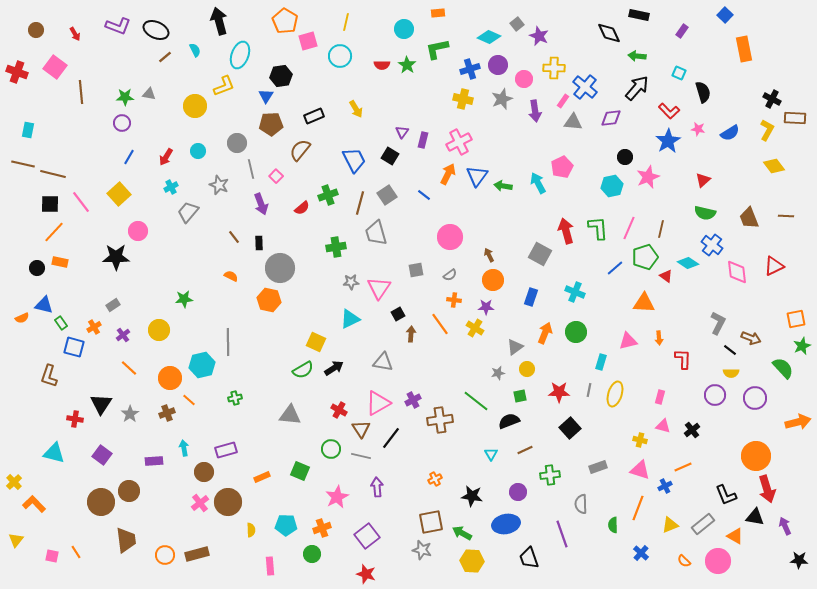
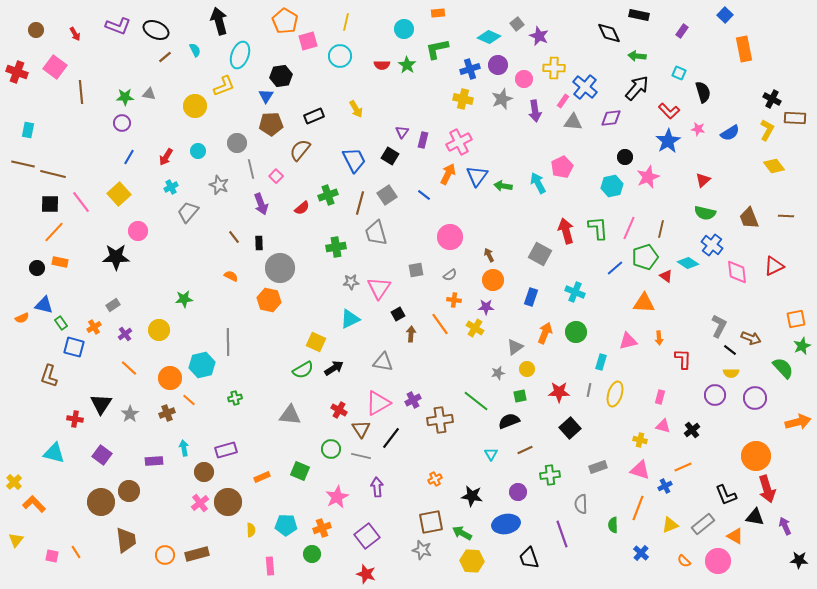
gray L-shape at (718, 323): moved 1 px right, 3 px down
purple cross at (123, 335): moved 2 px right, 1 px up
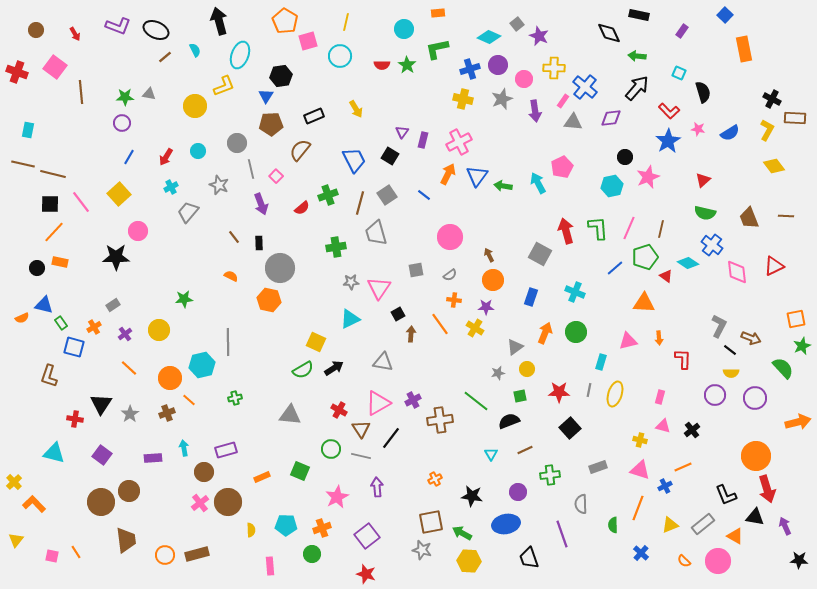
purple rectangle at (154, 461): moved 1 px left, 3 px up
yellow hexagon at (472, 561): moved 3 px left
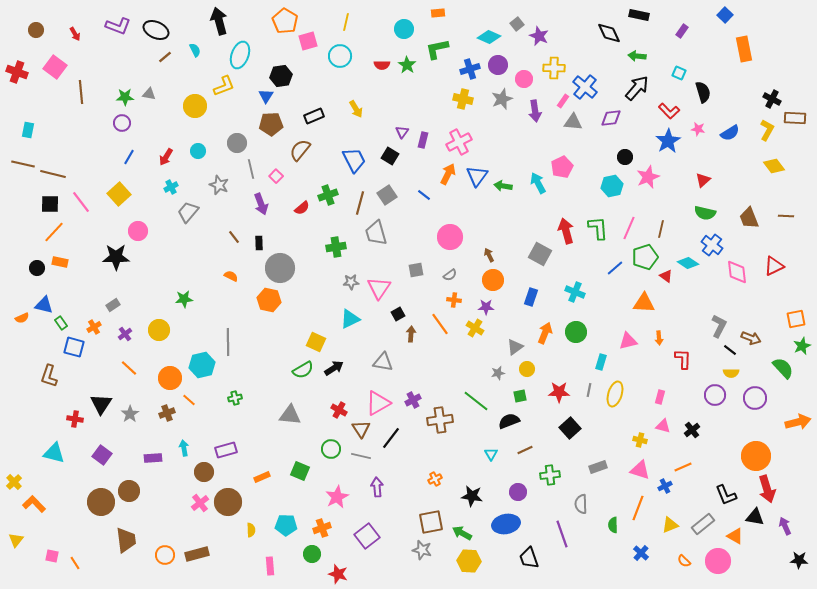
orange line at (76, 552): moved 1 px left, 11 px down
red star at (366, 574): moved 28 px left
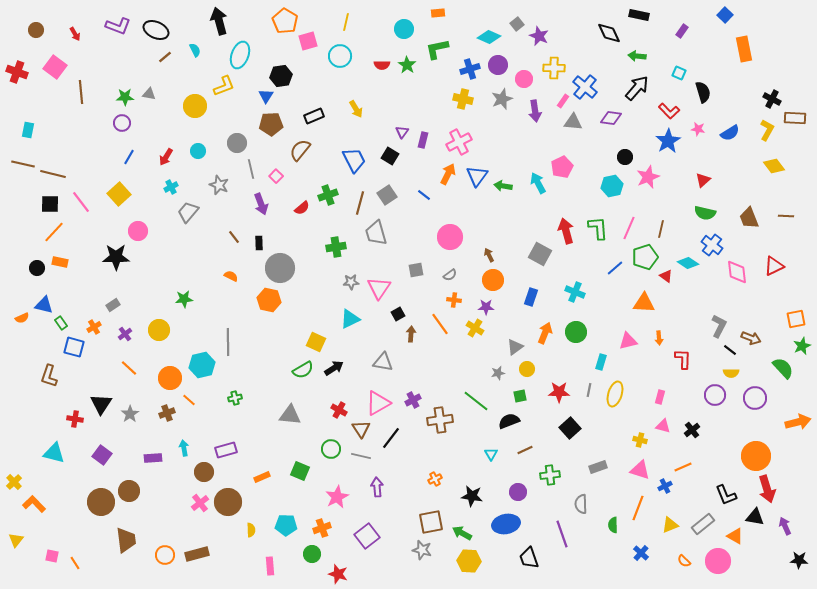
purple diamond at (611, 118): rotated 15 degrees clockwise
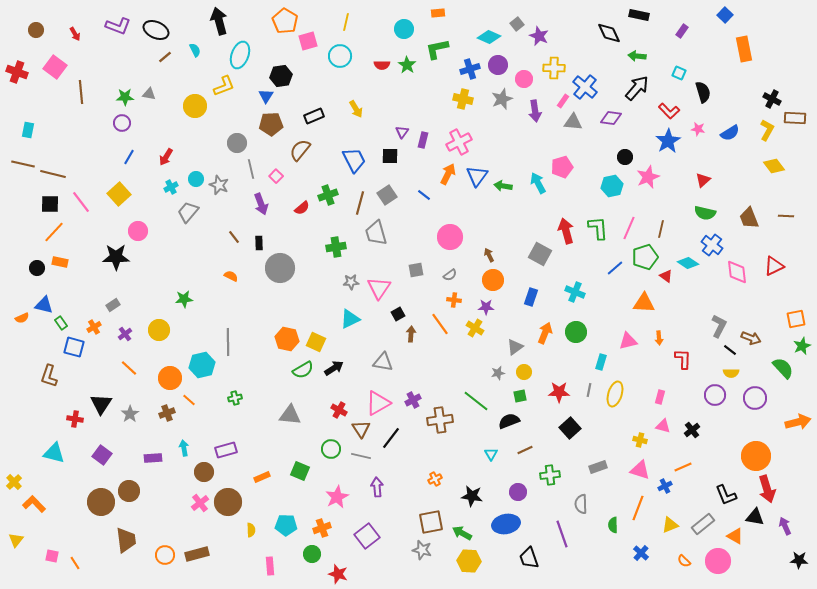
cyan circle at (198, 151): moved 2 px left, 28 px down
black square at (390, 156): rotated 30 degrees counterclockwise
pink pentagon at (562, 167): rotated 10 degrees clockwise
orange hexagon at (269, 300): moved 18 px right, 39 px down
yellow circle at (527, 369): moved 3 px left, 3 px down
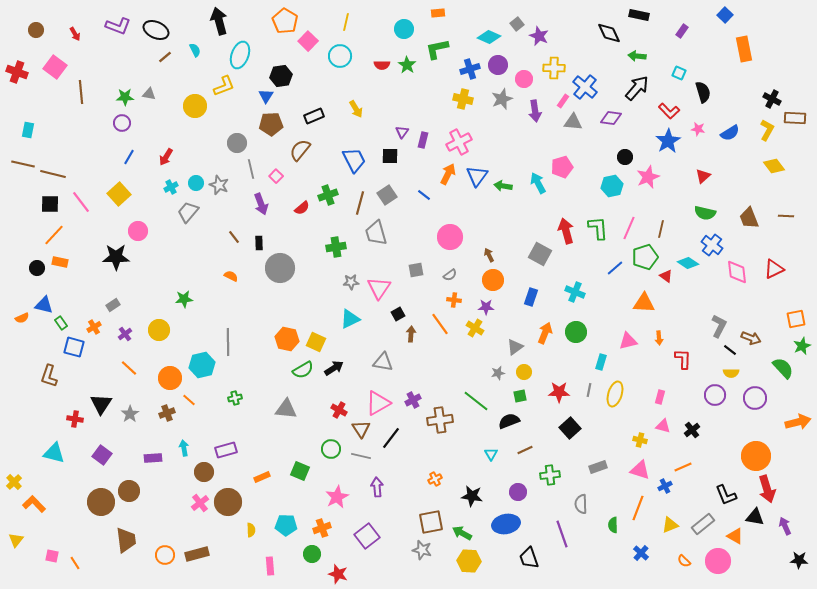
pink square at (308, 41): rotated 30 degrees counterclockwise
cyan circle at (196, 179): moved 4 px down
red triangle at (703, 180): moved 4 px up
orange line at (54, 232): moved 3 px down
red triangle at (774, 266): moved 3 px down
gray triangle at (290, 415): moved 4 px left, 6 px up
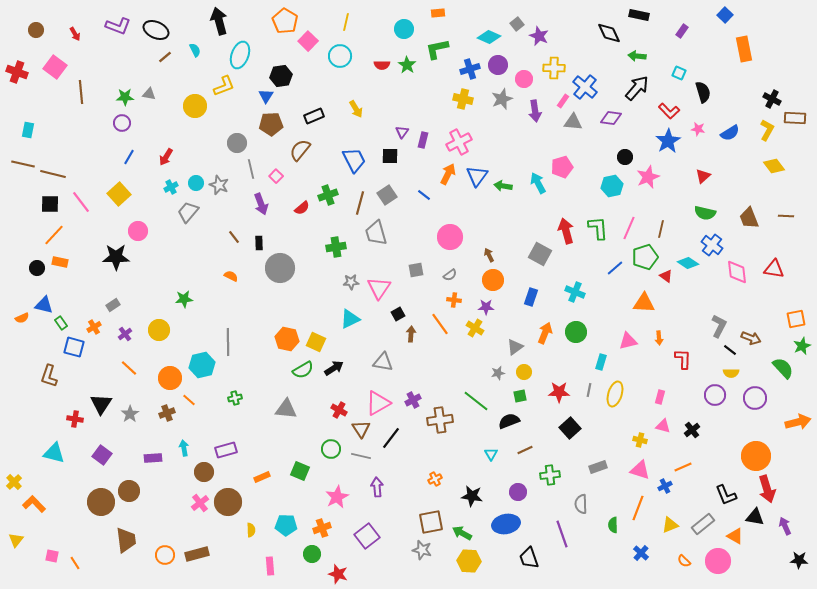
red triangle at (774, 269): rotated 35 degrees clockwise
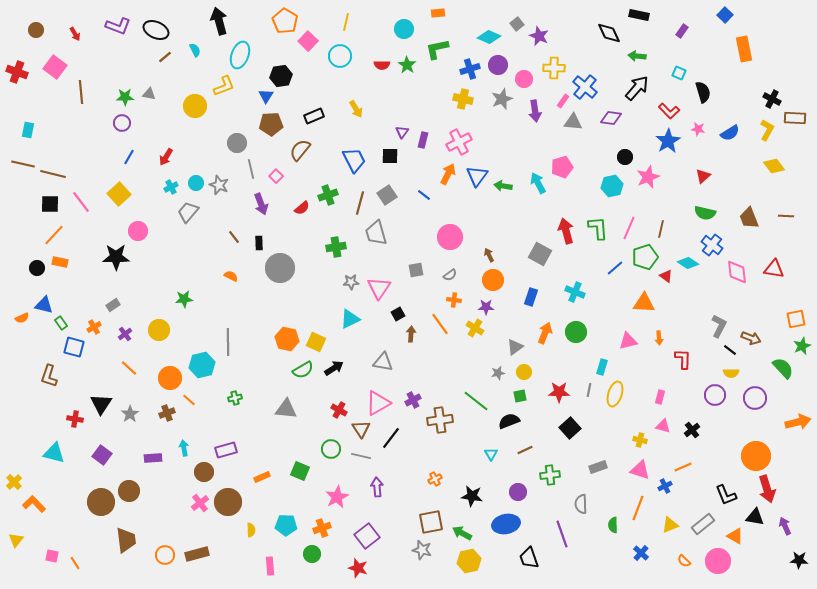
cyan rectangle at (601, 362): moved 1 px right, 5 px down
yellow hexagon at (469, 561): rotated 15 degrees counterclockwise
red star at (338, 574): moved 20 px right, 6 px up
